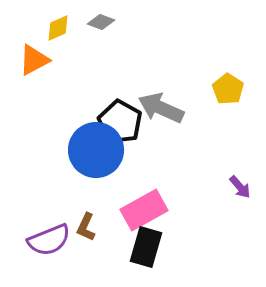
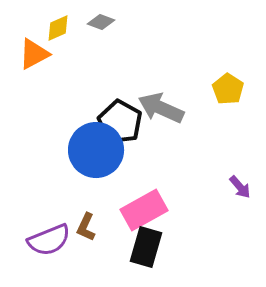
orange triangle: moved 6 px up
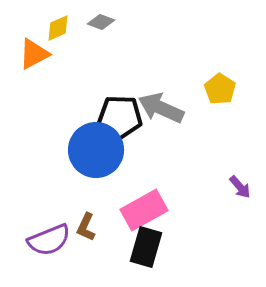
yellow pentagon: moved 8 px left
black pentagon: moved 5 px up; rotated 27 degrees counterclockwise
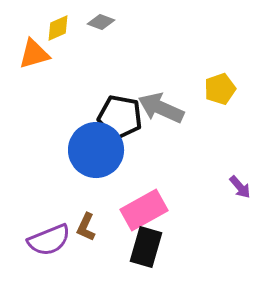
orange triangle: rotated 12 degrees clockwise
yellow pentagon: rotated 20 degrees clockwise
black pentagon: rotated 9 degrees clockwise
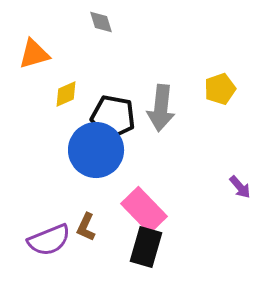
gray diamond: rotated 52 degrees clockwise
yellow diamond: moved 8 px right, 66 px down
gray arrow: rotated 108 degrees counterclockwise
black pentagon: moved 7 px left
pink rectangle: rotated 75 degrees clockwise
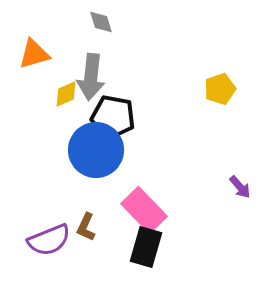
gray arrow: moved 70 px left, 31 px up
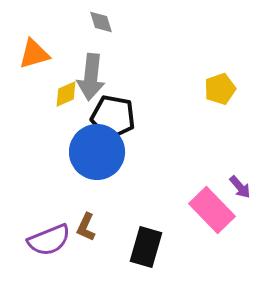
blue circle: moved 1 px right, 2 px down
pink rectangle: moved 68 px right
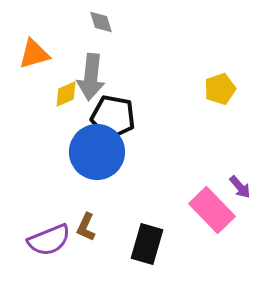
black rectangle: moved 1 px right, 3 px up
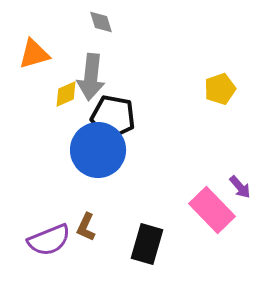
blue circle: moved 1 px right, 2 px up
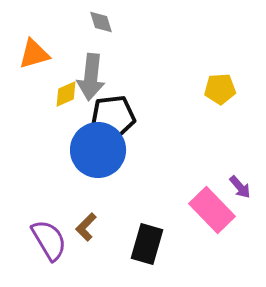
yellow pentagon: rotated 16 degrees clockwise
black pentagon: rotated 18 degrees counterclockwise
brown L-shape: rotated 20 degrees clockwise
purple semicircle: rotated 99 degrees counterclockwise
